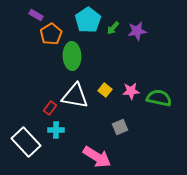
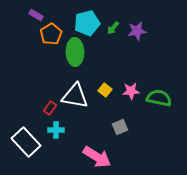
cyan pentagon: moved 1 px left, 3 px down; rotated 20 degrees clockwise
green ellipse: moved 3 px right, 4 px up
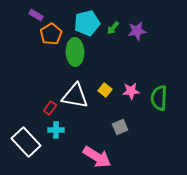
green semicircle: rotated 100 degrees counterclockwise
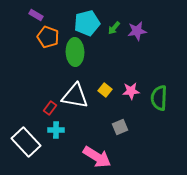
green arrow: moved 1 px right
orange pentagon: moved 3 px left, 3 px down; rotated 20 degrees counterclockwise
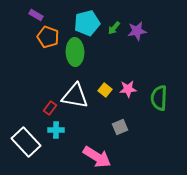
pink star: moved 3 px left, 2 px up
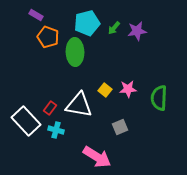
white triangle: moved 4 px right, 9 px down
cyan cross: rotated 14 degrees clockwise
white rectangle: moved 21 px up
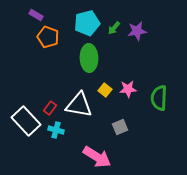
green ellipse: moved 14 px right, 6 px down
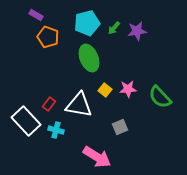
green ellipse: rotated 20 degrees counterclockwise
green semicircle: moved 1 px right, 1 px up; rotated 45 degrees counterclockwise
red rectangle: moved 1 px left, 4 px up
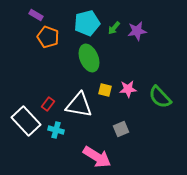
yellow square: rotated 24 degrees counterclockwise
red rectangle: moved 1 px left
gray square: moved 1 px right, 2 px down
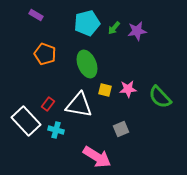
orange pentagon: moved 3 px left, 17 px down
green ellipse: moved 2 px left, 6 px down
